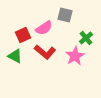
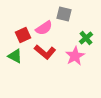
gray square: moved 1 px left, 1 px up
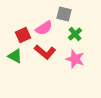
green cross: moved 11 px left, 4 px up
pink star: moved 3 px down; rotated 24 degrees counterclockwise
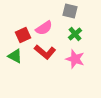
gray square: moved 6 px right, 3 px up
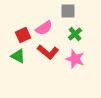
gray square: moved 2 px left; rotated 14 degrees counterclockwise
red L-shape: moved 3 px right
green triangle: moved 3 px right
